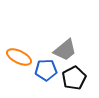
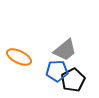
blue pentagon: moved 11 px right, 1 px down
black pentagon: moved 1 px left, 2 px down
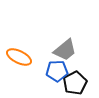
black pentagon: moved 2 px right, 3 px down
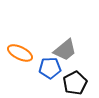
orange ellipse: moved 1 px right, 4 px up
blue pentagon: moved 7 px left, 3 px up
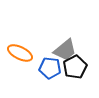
blue pentagon: rotated 10 degrees clockwise
black pentagon: moved 16 px up
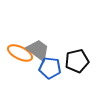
gray trapezoid: moved 27 px left; rotated 105 degrees counterclockwise
black pentagon: moved 2 px right, 6 px up; rotated 15 degrees clockwise
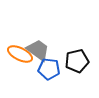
orange ellipse: moved 1 px down
blue pentagon: moved 1 px left, 1 px down
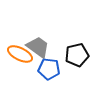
gray trapezoid: moved 3 px up
black pentagon: moved 6 px up
